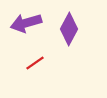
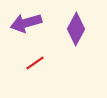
purple diamond: moved 7 px right
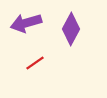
purple diamond: moved 5 px left
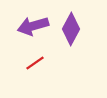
purple arrow: moved 7 px right, 3 px down
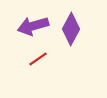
red line: moved 3 px right, 4 px up
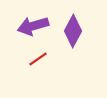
purple diamond: moved 2 px right, 2 px down
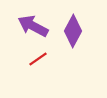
purple arrow: rotated 44 degrees clockwise
